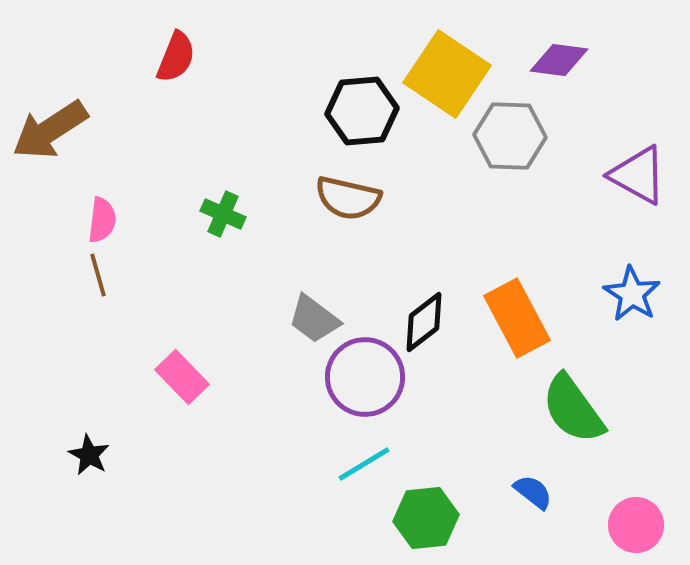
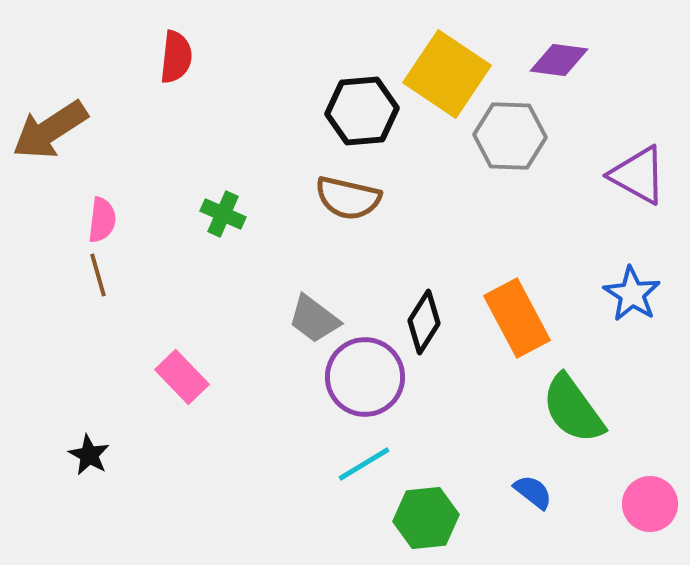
red semicircle: rotated 16 degrees counterclockwise
black diamond: rotated 20 degrees counterclockwise
pink circle: moved 14 px right, 21 px up
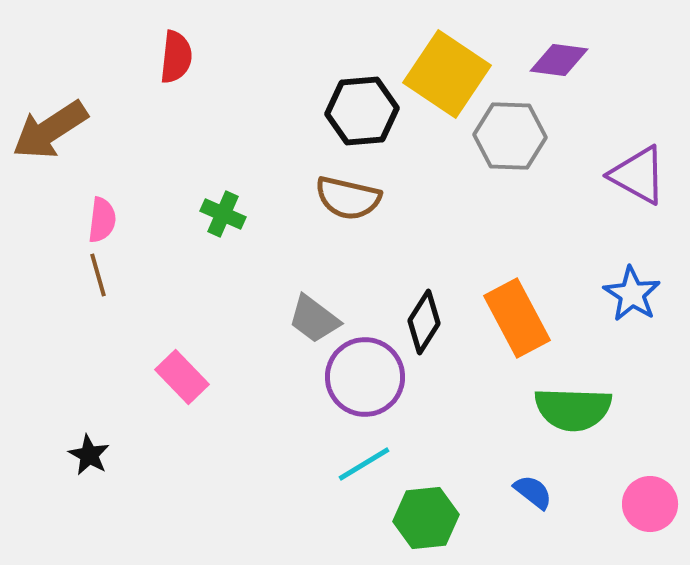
green semicircle: rotated 52 degrees counterclockwise
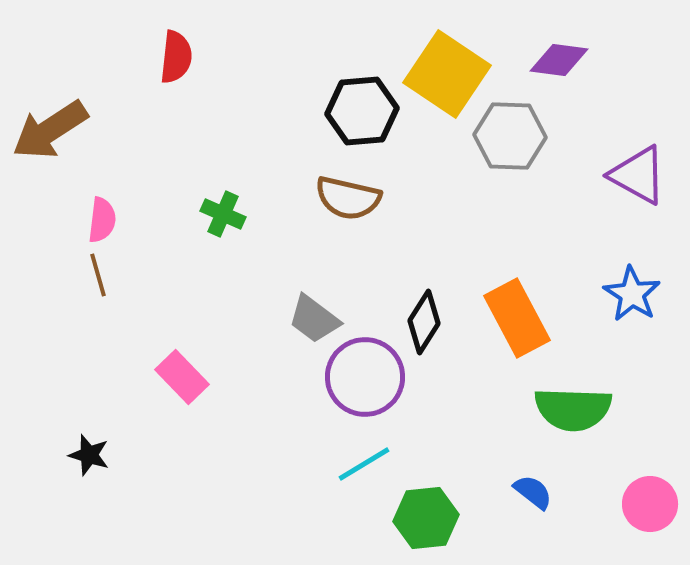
black star: rotated 12 degrees counterclockwise
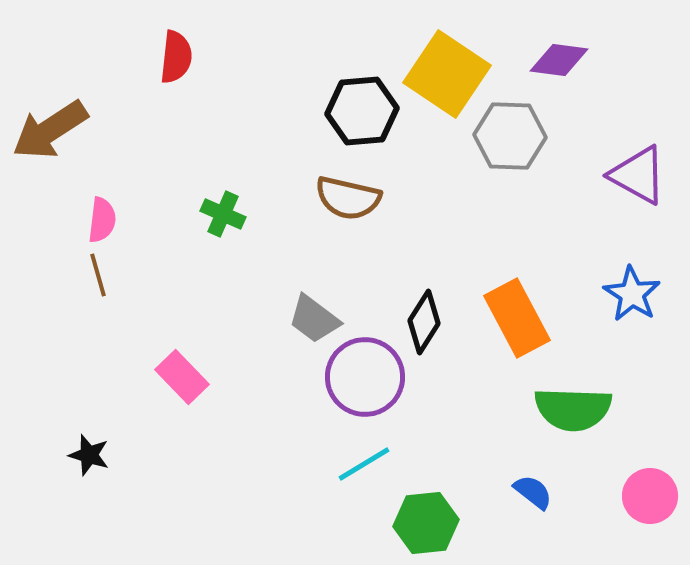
pink circle: moved 8 px up
green hexagon: moved 5 px down
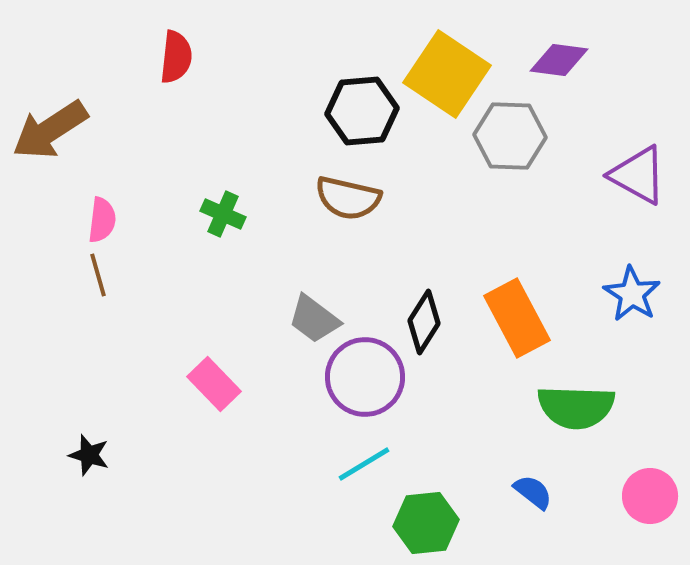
pink rectangle: moved 32 px right, 7 px down
green semicircle: moved 3 px right, 2 px up
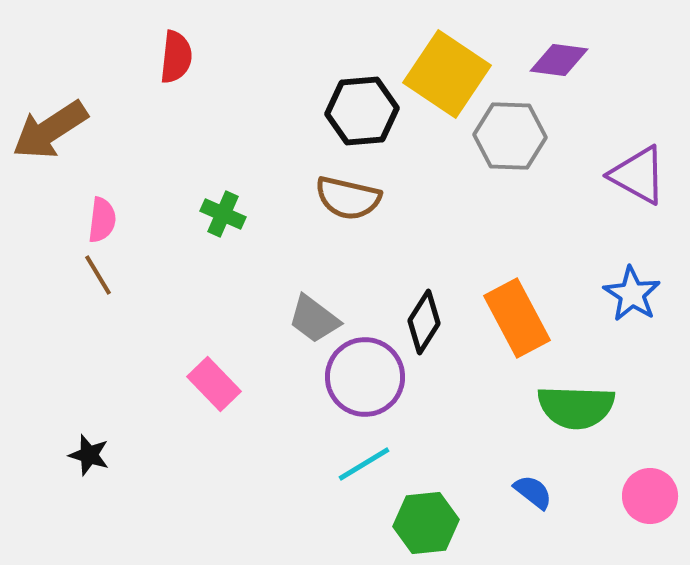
brown line: rotated 15 degrees counterclockwise
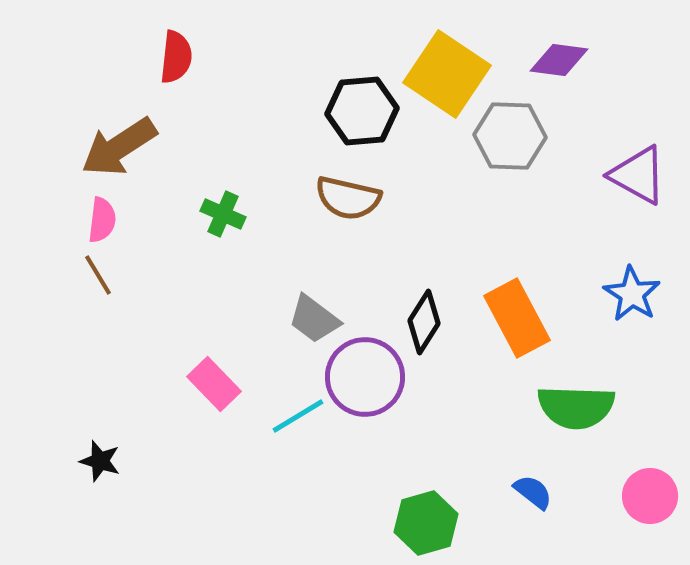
brown arrow: moved 69 px right, 17 px down
black star: moved 11 px right, 6 px down
cyan line: moved 66 px left, 48 px up
green hexagon: rotated 10 degrees counterclockwise
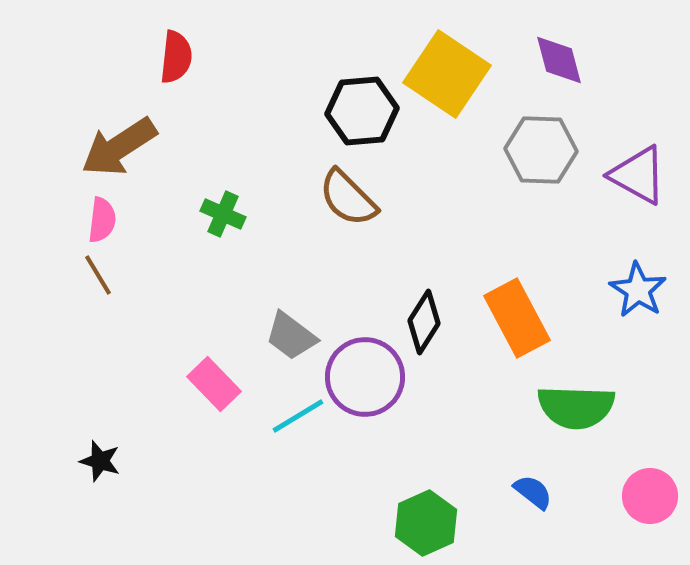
purple diamond: rotated 68 degrees clockwise
gray hexagon: moved 31 px right, 14 px down
brown semicircle: rotated 32 degrees clockwise
blue star: moved 6 px right, 4 px up
gray trapezoid: moved 23 px left, 17 px down
green hexagon: rotated 8 degrees counterclockwise
